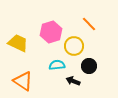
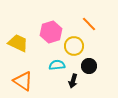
black arrow: rotated 96 degrees counterclockwise
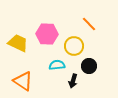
pink hexagon: moved 4 px left, 2 px down; rotated 20 degrees clockwise
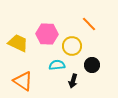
yellow circle: moved 2 px left
black circle: moved 3 px right, 1 px up
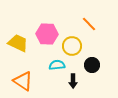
black arrow: rotated 16 degrees counterclockwise
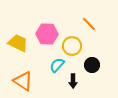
cyan semicircle: rotated 42 degrees counterclockwise
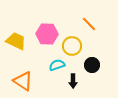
yellow trapezoid: moved 2 px left, 2 px up
cyan semicircle: rotated 28 degrees clockwise
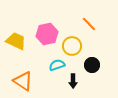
pink hexagon: rotated 15 degrees counterclockwise
